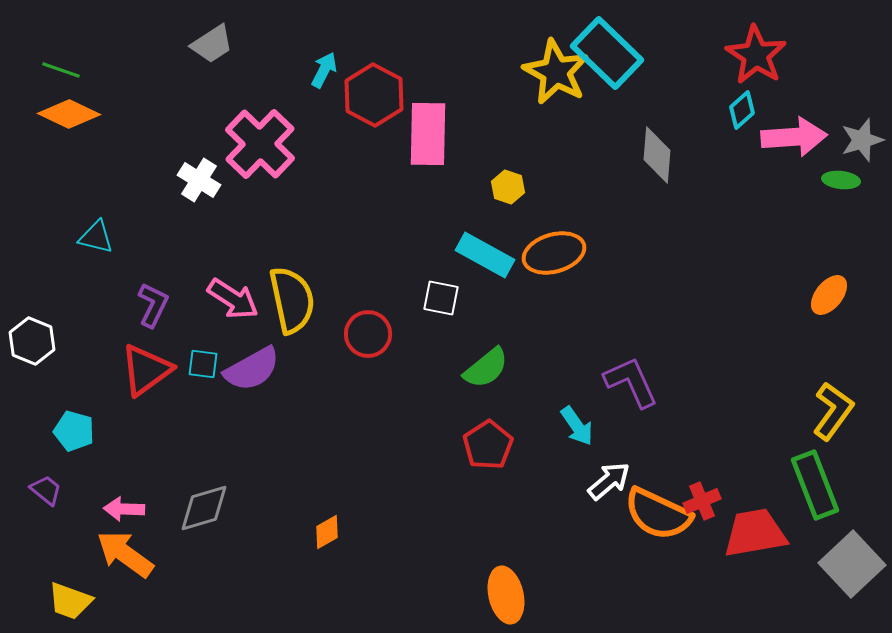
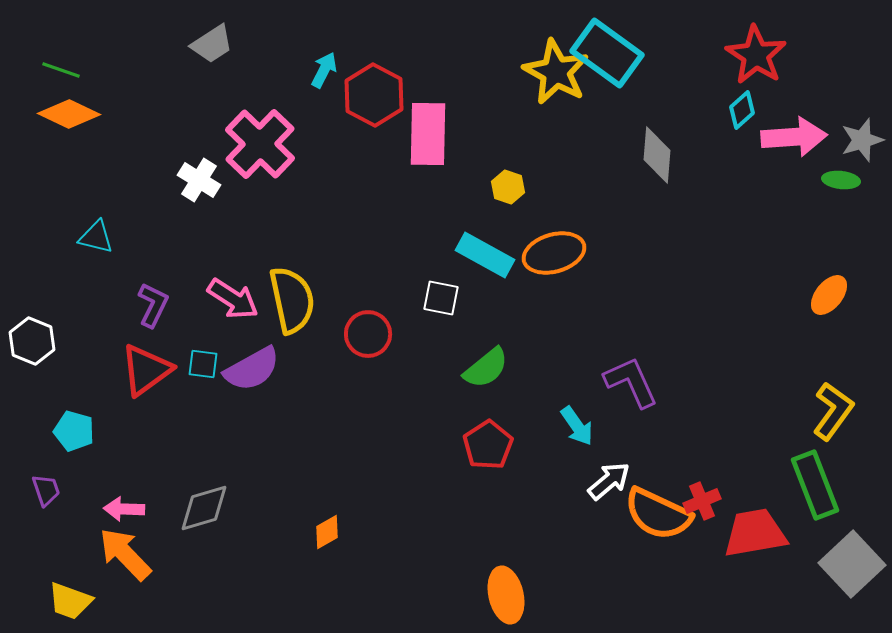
cyan rectangle at (607, 53): rotated 8 degrees counterclockwise
purple trapezoid at (46, 490): rotated 32 degrees clockwise
orange arrow at (125, 554): rotated 10 degrees clockwise
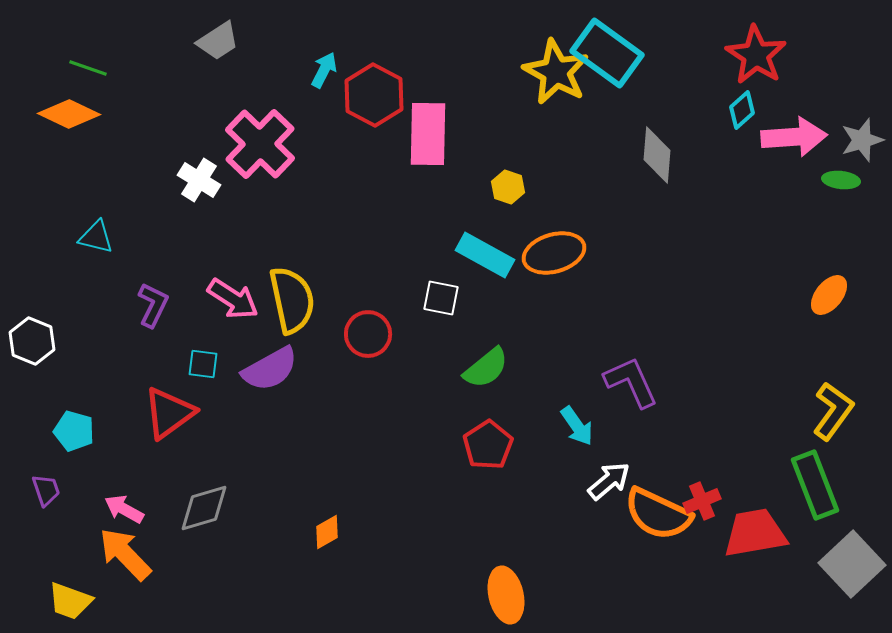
gray trapezoid at (212, 44): moved 6 px right, 3 px up
green line at (61, 70): moved 27 px right, 2 px up
purple semicircle at (252, 369): moved 18 px right
red triangle at (146, 370): moved 23 px right, 43 px down
pink arrow at (124, 509): rotated 27 degrees clockwise
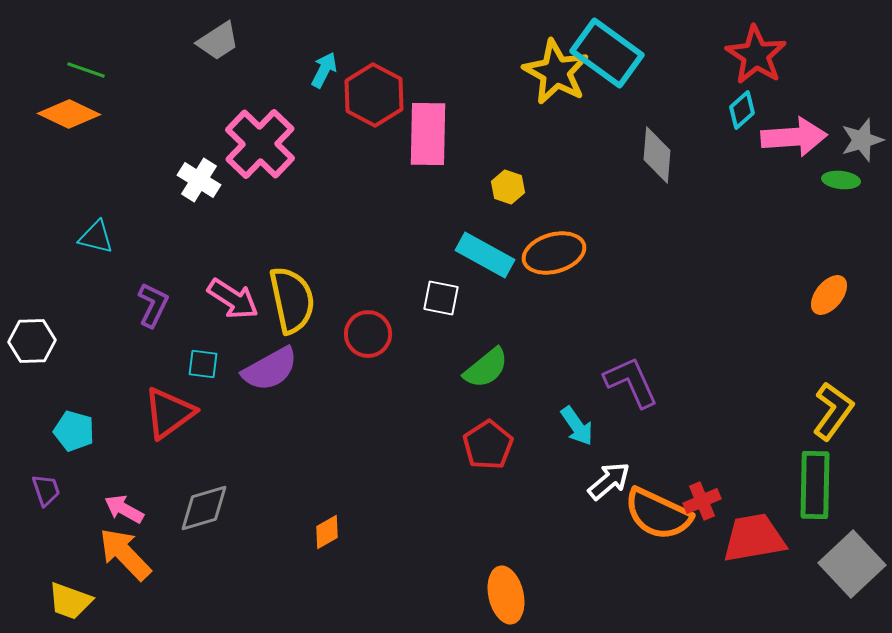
green line at (88, 68): moved 2 px left, 2 px down
white hexagon at (32, 341): rotated 24 degrees counterclockwise
green rectangle at (815, 485): rotated 22 degrees clockwise
red trapezoid at (755, 533): moved 1 px left, 5 px down
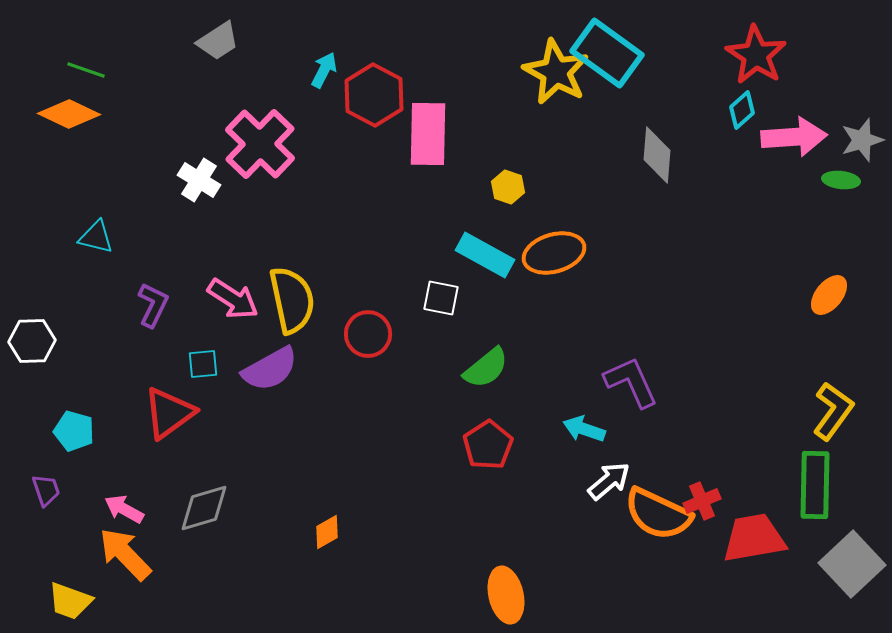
cyan square at (203, 364): rotated 12 degrees counterclockwise
cyan arrow at (577, 426): moved 7 px right, 3 px down; rotated 144 degrees clockwise
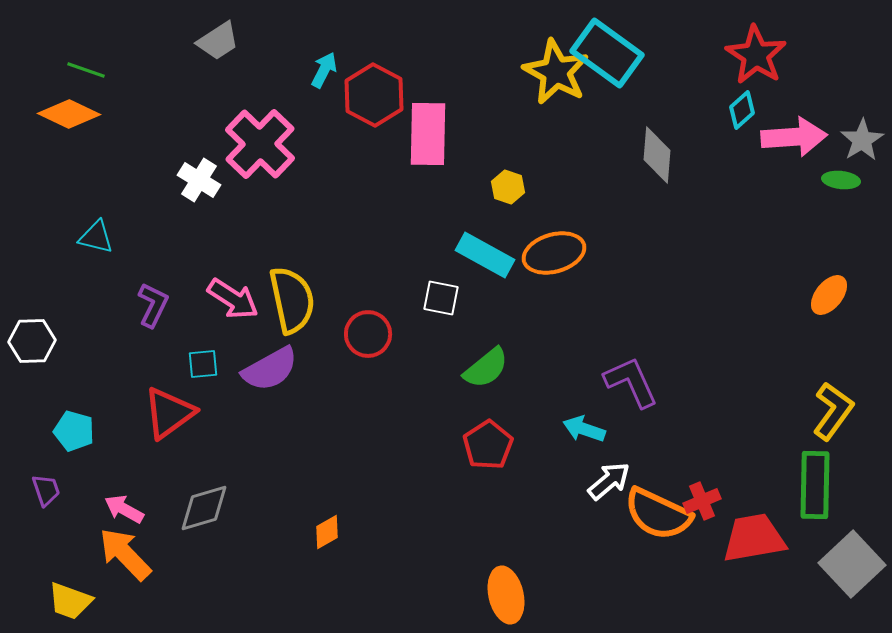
gray star at (862, 140): rotated 15 degrees counterclockwise
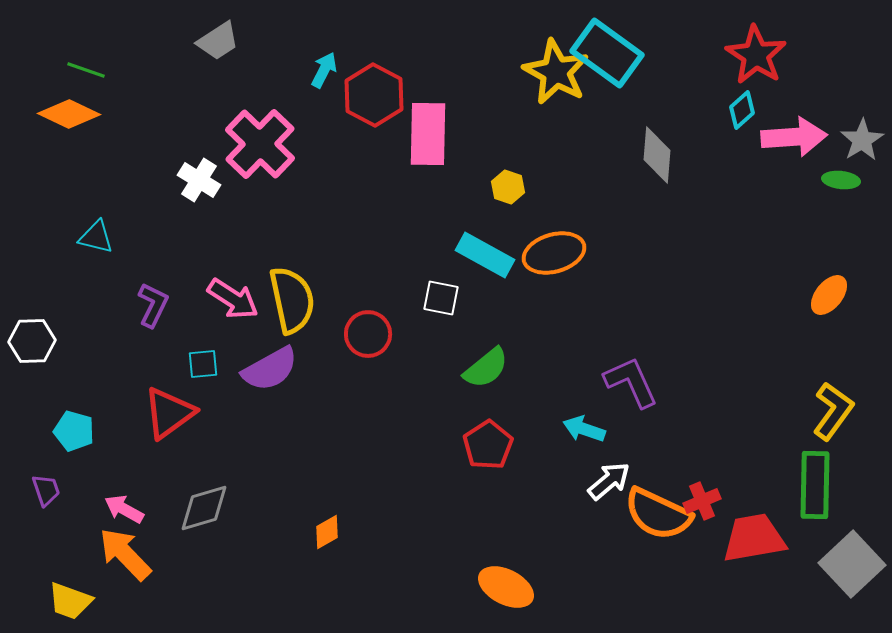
orange ellipse at (506, 595): moved 8 px up; rotated 50 degrees counterclockwise
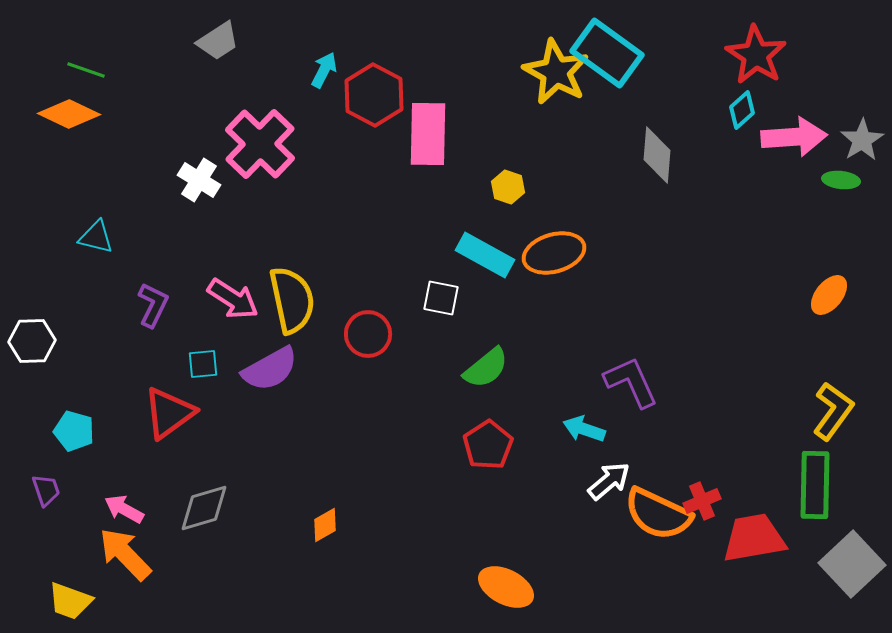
orange diamond at (327, 532): moved 2 px left, 7 px up
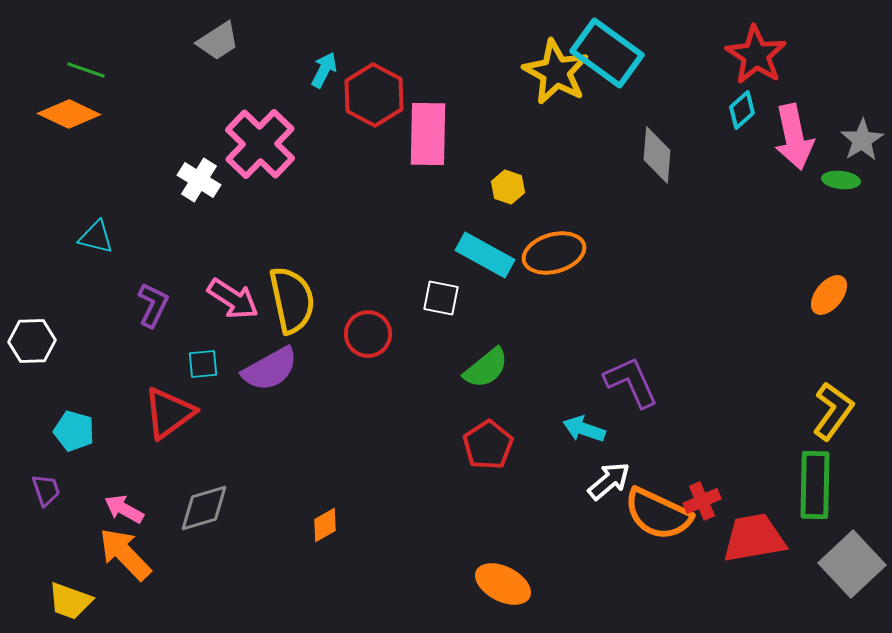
pink arrow at (794, 137): rotated 82 degrees clockwise
orange ellipse at (506, 587): moved 3 px left, 3 px up
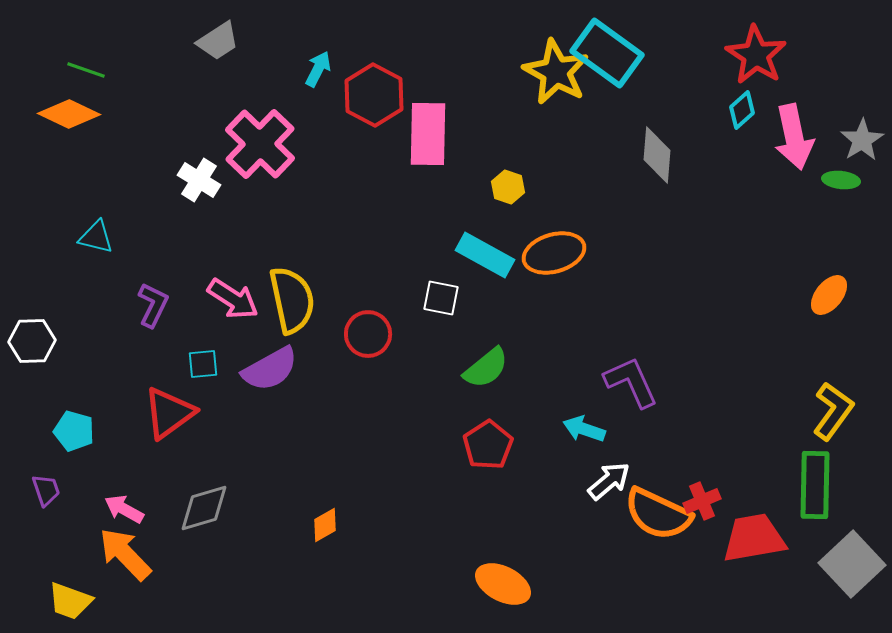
cyan arrow at (324, 70): moved 6 px left, 1 px up
